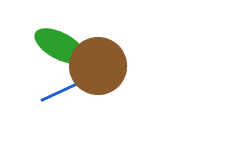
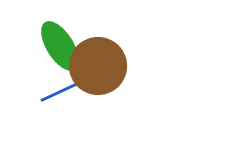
green ellipse: rotated 30 degrees clockwise
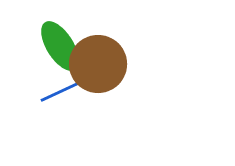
brown circle: moved 2 px up
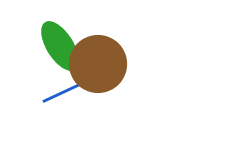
blue line: moved 2 px right, 1 px down
